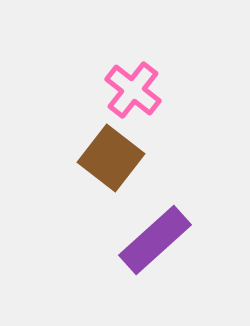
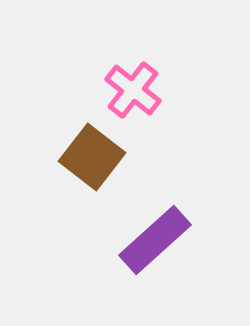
brown square: moved 19 px left, 1 px up
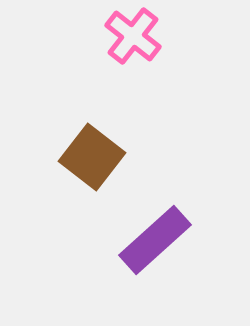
pink cross: moved 54 px up
